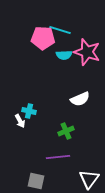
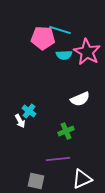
pink star: rotated 12 degrees clockwise
cyan cross: rotated 24 degrees clockwise
purple line: moved 2 px down
white triangle: moved 7 px left; rotated 30 degrees clockwise
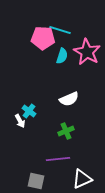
cyan semicircle: moved 2 px left, 1 px down; rotated 70 degrees counterclockwise
white semicircle: moved 11 px left
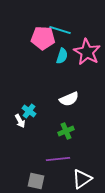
white triangle: rotated 10 degrees counterclockwise
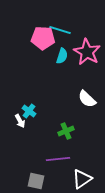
white semicircle: moved 18 px right; rotated 66 degrees clockwise
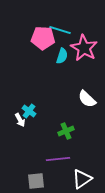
pink star: moved 3 px left, 4 px up
white arrow: moved 1 px up
gray square: rotated 18 degrees counterclockwise
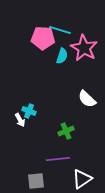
cyan cross: rotated 16 degrees counterclockwise
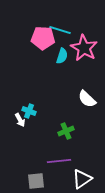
purple line: moved 1 px right, 2 px down
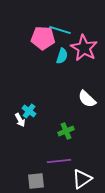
cyan cross: rotated 16 degrees clockwise
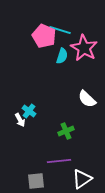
pink pentagon: moved 1 px right, 2 px up; rotated 20 degrees clockwise
